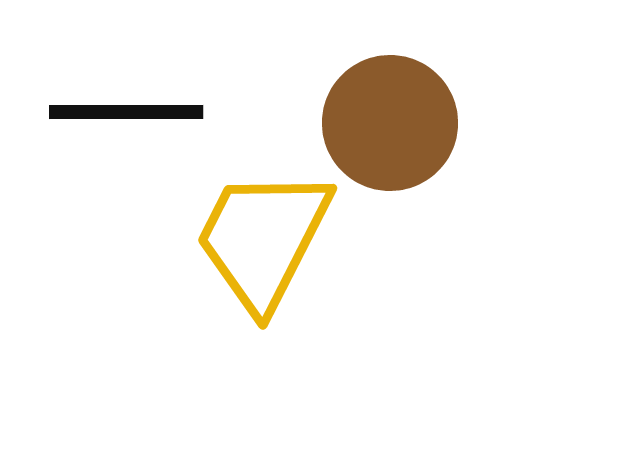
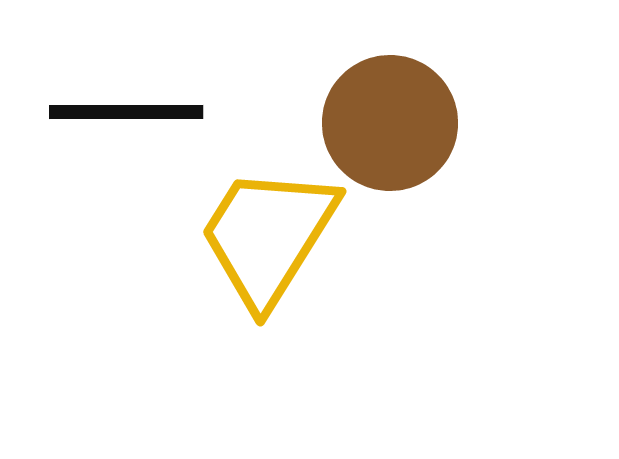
yellow trapezoid: moved 5 px right, 3 px up; rotated 5 degrees clockwise
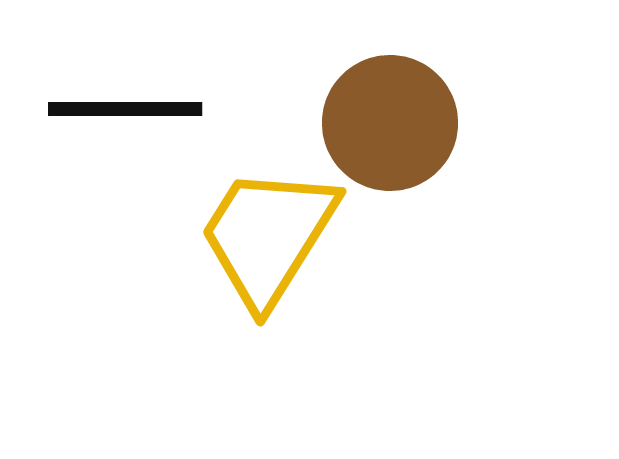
black line: moved 1 px left, 3 px up
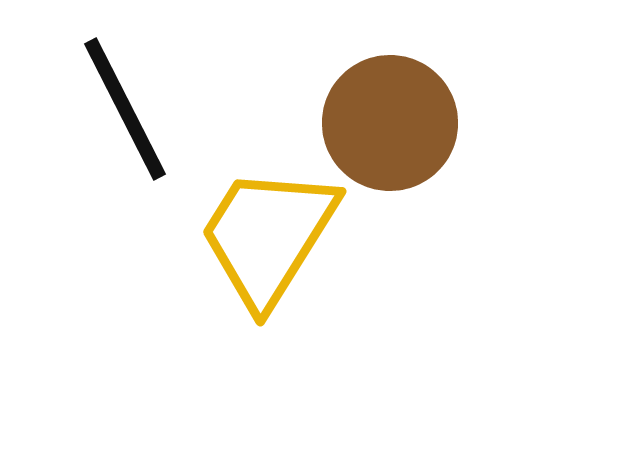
black line: rotated 63 degrees clockwise
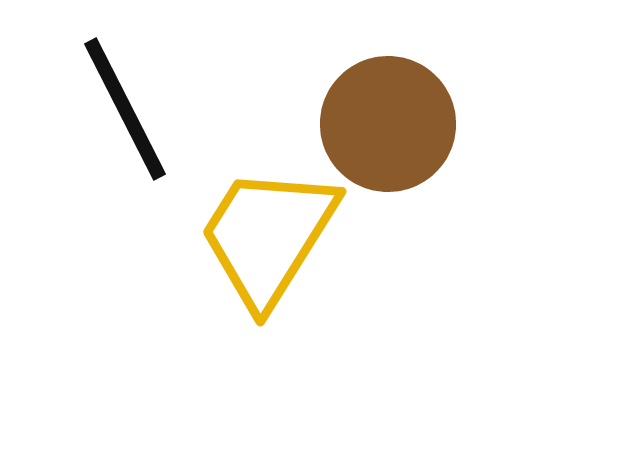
brown circle: moved 2 px left, 1 px down
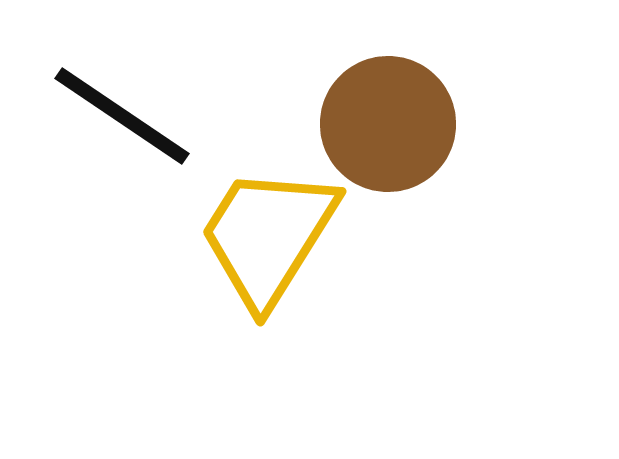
black line: moved 3 px left, 7 px down; rotated 29 degrees counterclockwise
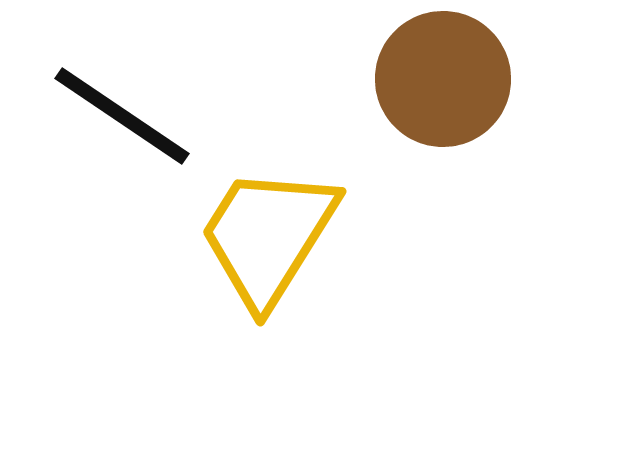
brown circle: moved 55 px right, 45 px up
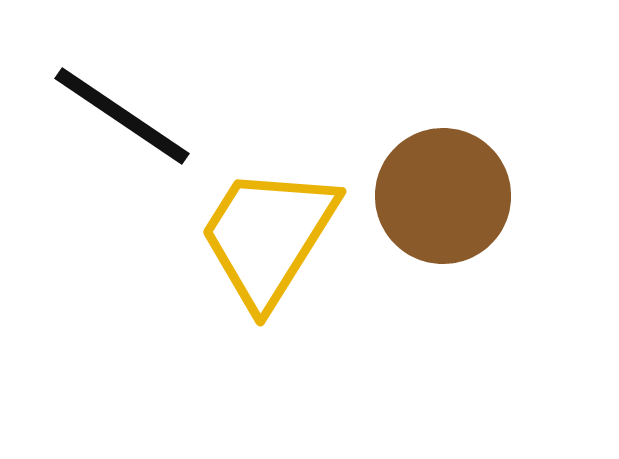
brown circle: moved 117 px down
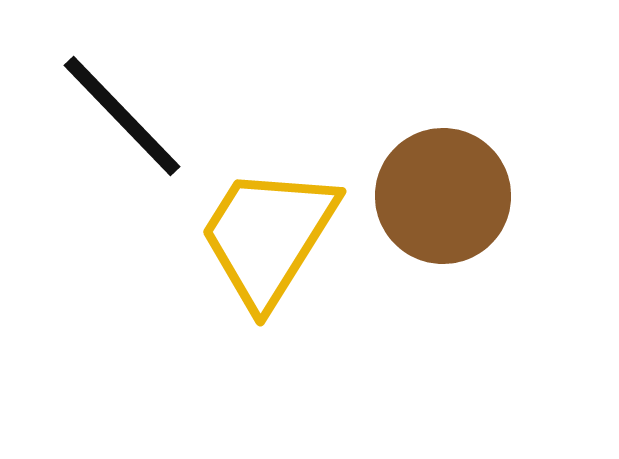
black line: rotated 12 degrees clockwise
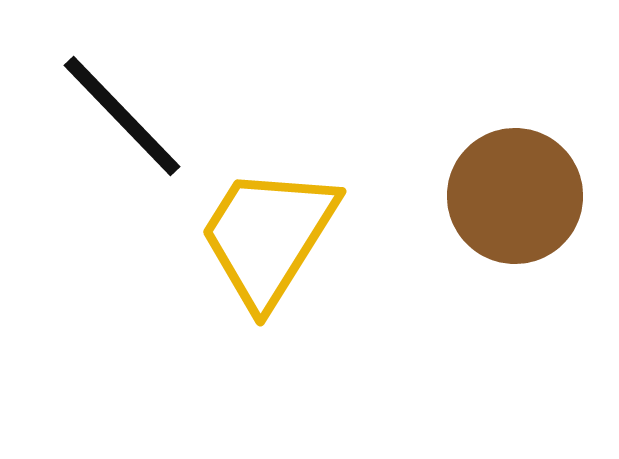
brown circle: moved 72 px right
